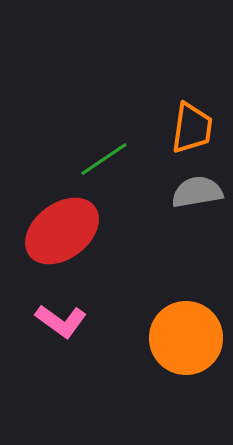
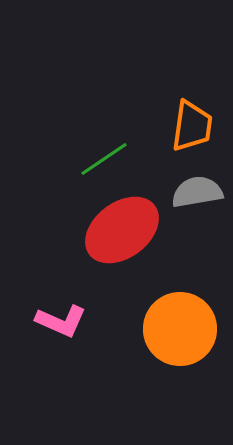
orange trapezoid: moved 2 px up
red ellipse: moved 60 px right, 1 px up
pink L-shape: rotated 12 degrees counterclockwise
orange circle: moved 6 px left, 9 px up
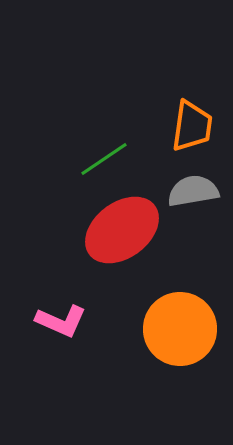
gray semicircle: moved 4 px left, 1 px up
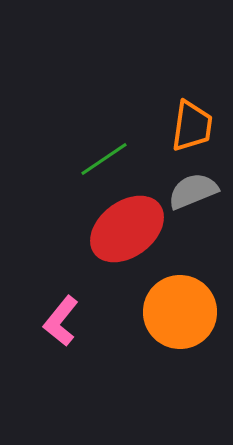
gray semicircle: rotated 12 degrees counterclockwise
red ellipse: moved 5 px right, 1 px up
pink L-shape: rotated 105 degrees clockwise
orange circle: moved 17 px up
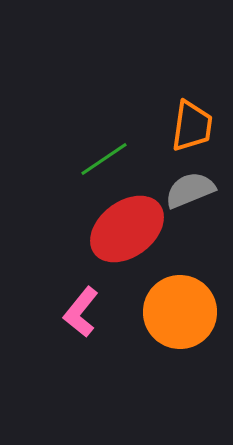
gray semicircle: moved 3 px left, 1 px up
pink L-shape: moved 20 px right, 9 px up
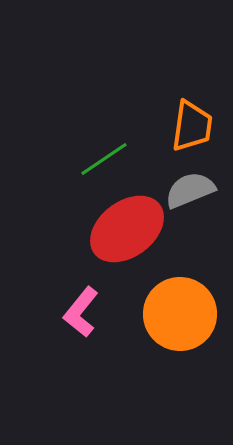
orange circle: moved 2 px down
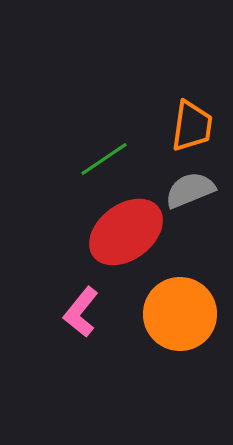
red ellipse: moved 1 px left, 3 px down
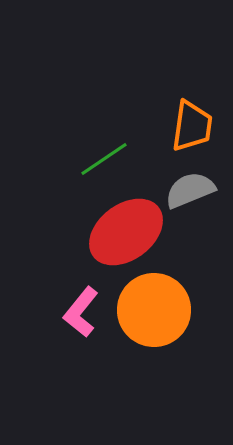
orange circle: moved 26 px left, 4 px up
